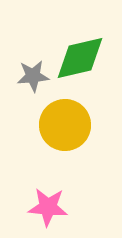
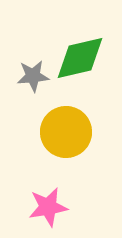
yellow circle: moved 1 px right, 7 px down
pink star: rotated 15 degrees counterclockwise
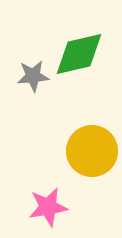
green diamond: moved 1 px left, 4 px up
yellow circle: moved 26 px right, 19 px down
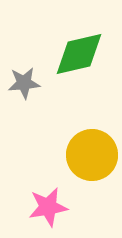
gray star: moved 9 px left, 7 px down
yellow circle: moved 4 px down
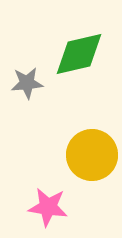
gray star: moved 3 px right
pink star: rotated 18 degrees clockwise
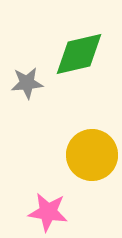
pink star: moved 5 px down
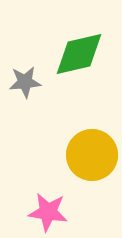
gray star: moved 2 px left, 1 px up
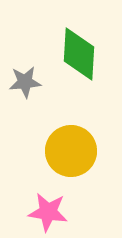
green diamond: rotated 74 degrees counterclockwise
yellow circle: moved 21 px left, 4 px up
